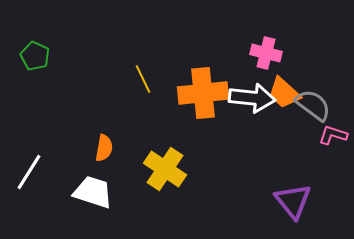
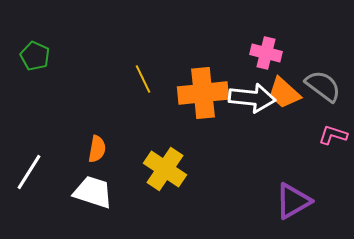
gray semicircle: moved 10 px right, 19 px up
orange semicircle: moved 7 px left, 1 px down
purple triangle: rotated 39 degrees clockwise
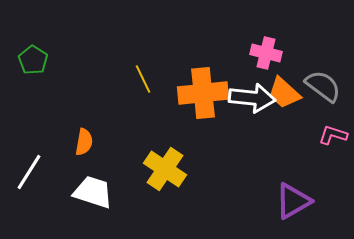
green pentagon: moved 2 px left, 4 px down; rotated 8 degrees clockwise
orange semicircle: moved 13 px left, 7 px up
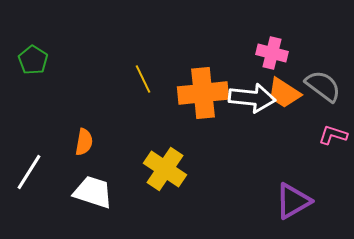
pink cross: moved 6 px right
orange trapezoid: rotated 9 degrees counterclockwise
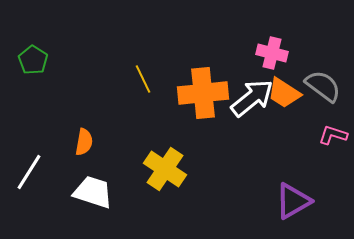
white arrow: rotated 45 degrees counterclockwise
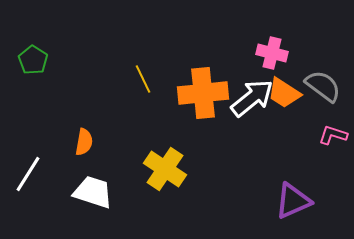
white line: moved 1 px left, 2 px down
purple triangle: rotated 6 degrees clockwise
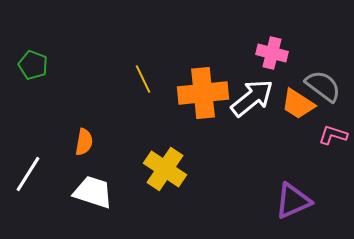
green pentagon: moved 5 px down; rotated 12 degrees counterclockwise
orange trapezoid: moved 14 px right, 11 px down
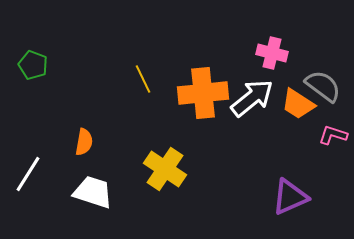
purple triangle: moved 3 px left, 4 px up
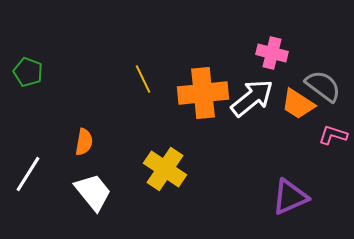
green pentagon: moved 5 px left, 7 px down
white trapezoid: rotated 33 degrees clockwise
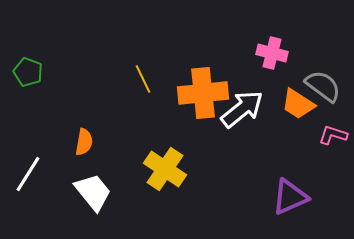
white arrow: moved 10 px left, 11 px down
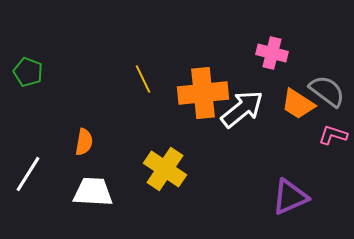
gray semicircle: moved 4 px right, 5 px down
white trapezoid: rotated 48 degrees counterclockwise
